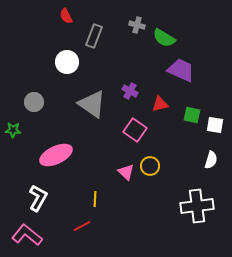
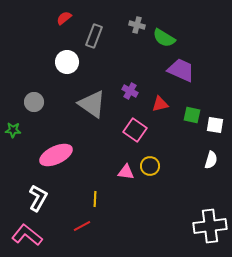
red semicircle: moved 2 px left, 2 px down; rotated 77 degrees clockwise
pink triangle: rotated 36 degrees counterclockwise
white cross: moved 13 px right, 20 px down
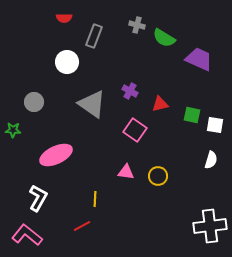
red semicircle: rotated 140 degrees counterclockwise
purple trapezoid: moved 18 px right, 11 px up
yellow circle: moved 8 px right, 10 px down
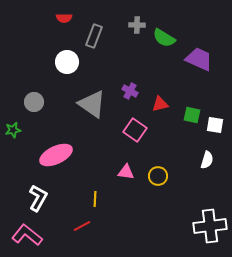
gray cross: rotated 14 degrees counterclockwise
green star: rotated 14 degrees counterclockwise
white semicircle: moved 4 px left
